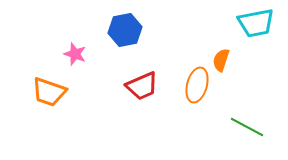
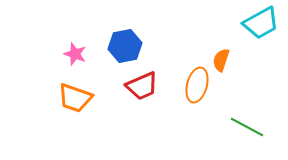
cyan trapezoid: moved 5 px right; rotated 18 degrees counterclockwise
blue hexagon: moved 16 px down
orange trapezoid: moved 26 px right, 6 px down
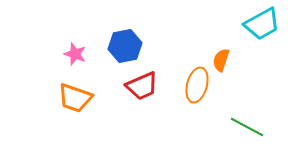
cyan trapezoid: moved 1 px right, 1 px down
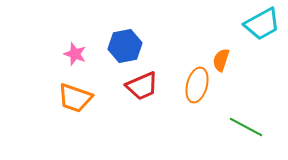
green line: moved 1 px left
